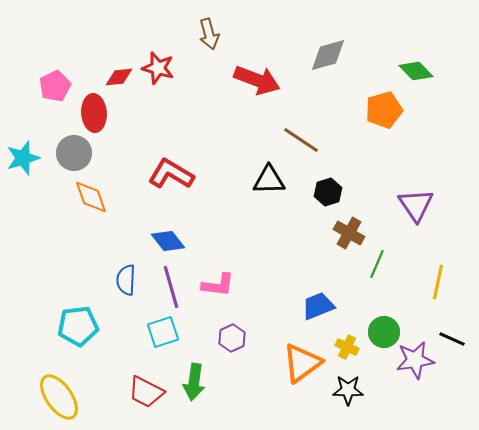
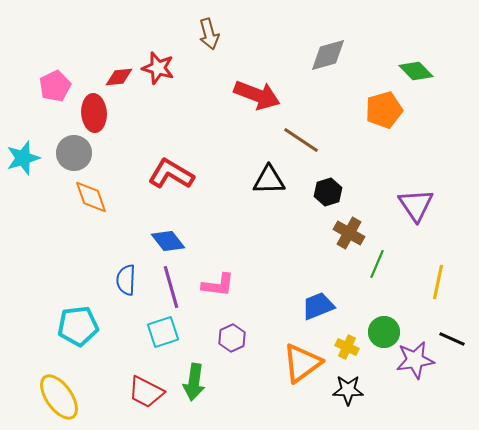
red arrow: moved 15 px down
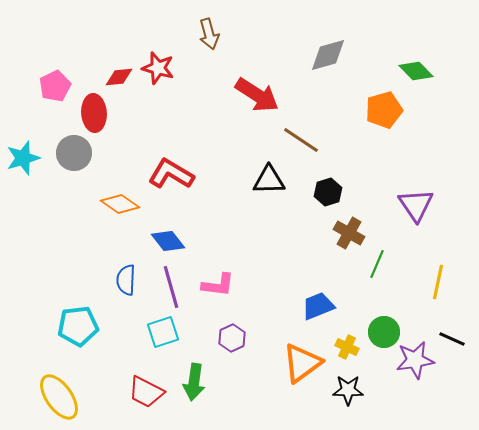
red arrow: rotated 12 degrees clockwise
orange diamond: moved 29 px right, 7 px down; rotated 36 degrees counterclockwise
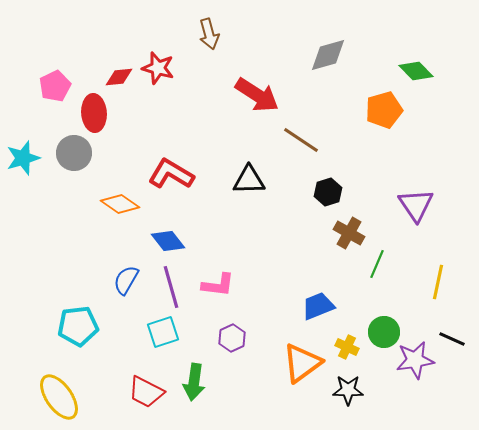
black triangle: moved 20 px left
blue semicircle: rotated 28 degrees clockwise
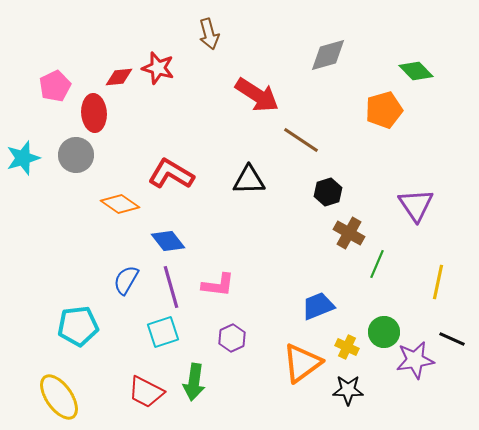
gray circle: moved 2 px right, 2 px down
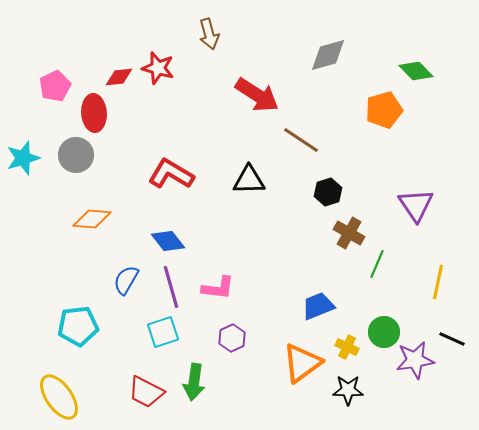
orange diamond: moved 28 px left, 15 px down; rotated 30 degrees counterclockwise
pink L-shape: moved 3 px down
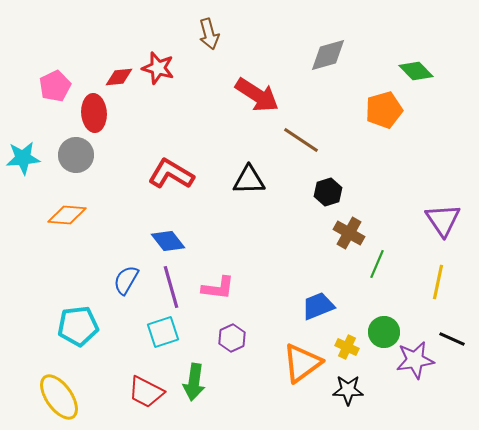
cyan star: rotated 12 degrees clockwise
purple triangle: moved 27 px right, 15 px down
orange diamond: moved 25 px left, 4 px up
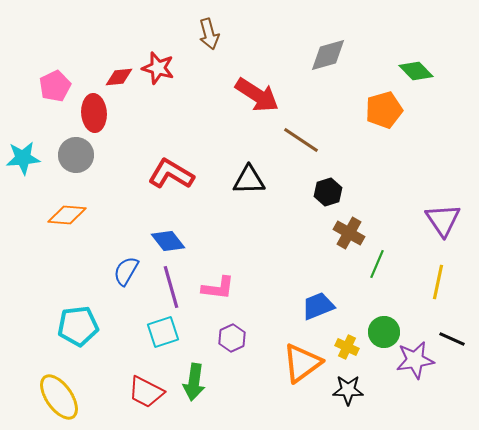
blue semicircle: moved 9 px up
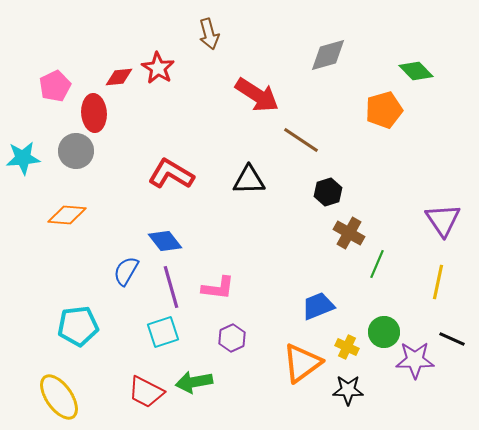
red star: rotated 16 degrees clockwise
gray circle: moved 4 px up
blue diamond: moved 3 px left
purple star: rotated 9 degrees clockwise
green arrow: rotated 72 degrees clockwise
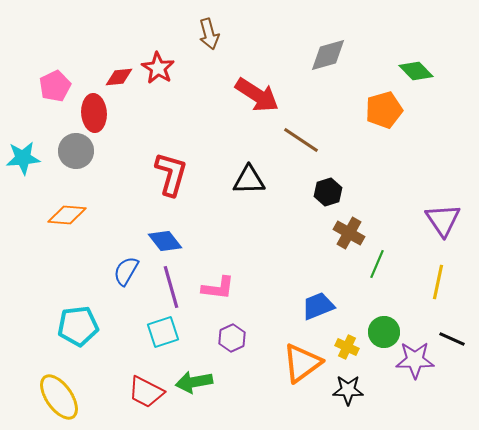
red L-shape: rotated 75 degrees clockwise
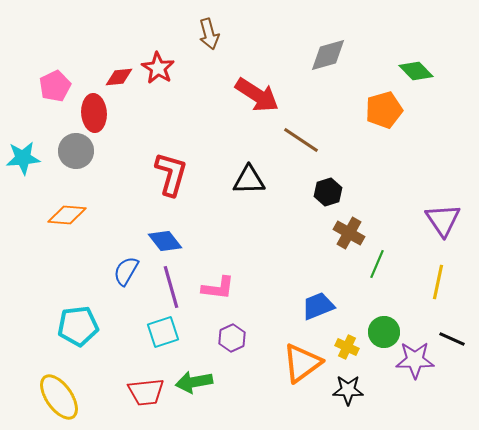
red trapezoid: rotated 33 degrees counterclockwise
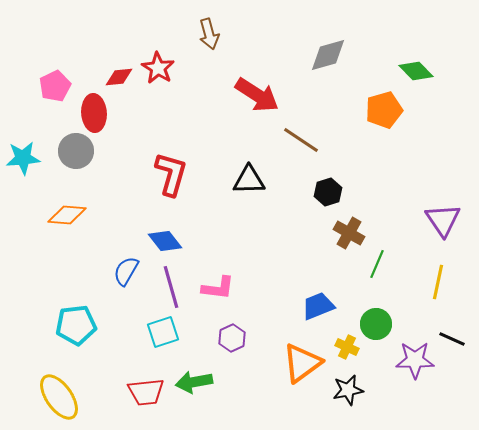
cyan pentagon: moved 2 px left, 1 px up
green circle: moved 8 px left, 8 px up
black star: rotated 12 degrees counterclockwise
